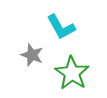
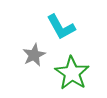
gray star: moved 2 px right; rotated 25 degrees clockwise
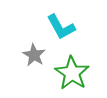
gray star: rotated 15 degrees counterclockwise
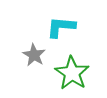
cyan L-shape: rotated 124 degrees clockwise
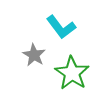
cyan L-shape: rotated 132 degrees counterclockwise
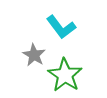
green star: moved 7 px left, 2 px down
